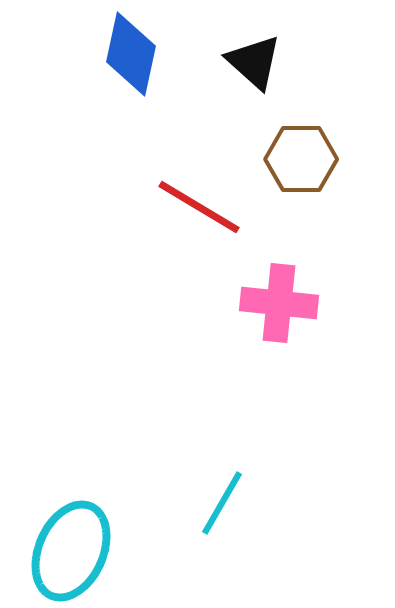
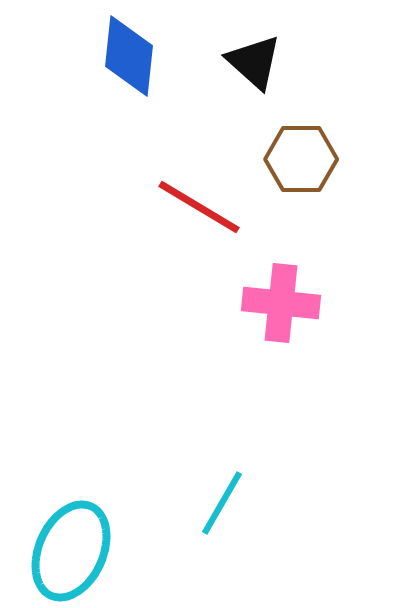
blue diamond: moved 2 px left, 2 px down; rotated 6 degrees counterclockwise
pink cross: moved 2 px right
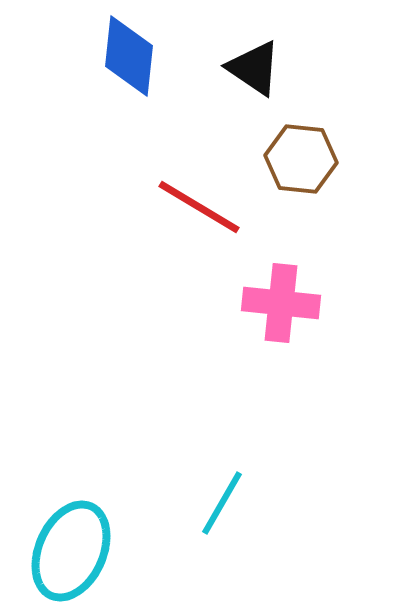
black triangle: moved 6 px down; rotated 8 degrees counterclockwise
brown hexagon: rotated 6 degrees clockwise
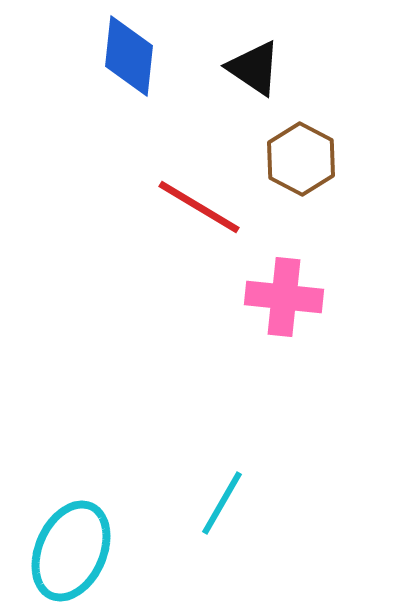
brown hexagon: rotated 22 degrees clockwise
pink cross: moved 3 px right, 6 px up
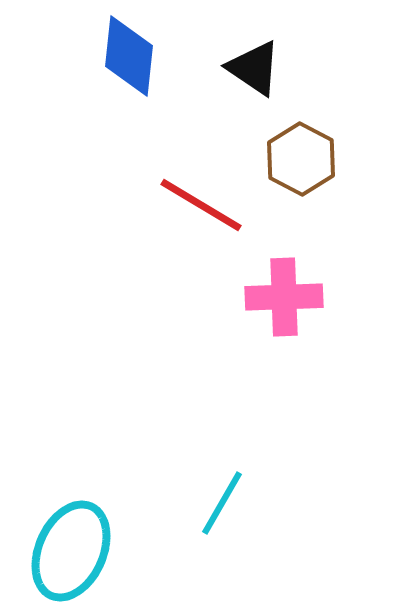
red line: moved 2 px right, 2 px up
pink cross: rotated 8 degrees counterclockwise
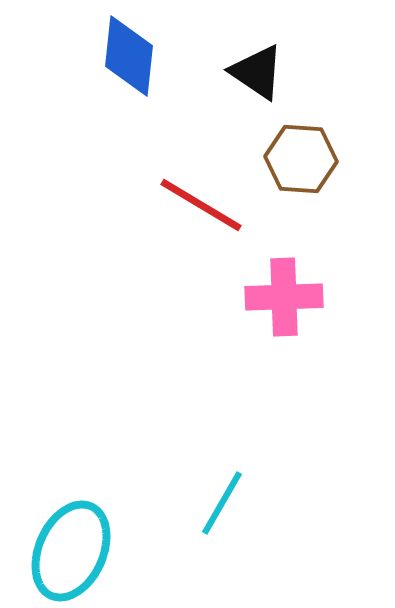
black triangle: moved 3 px right, 4 px down
brown hexagon: rotated 24 degrees counterclockwise
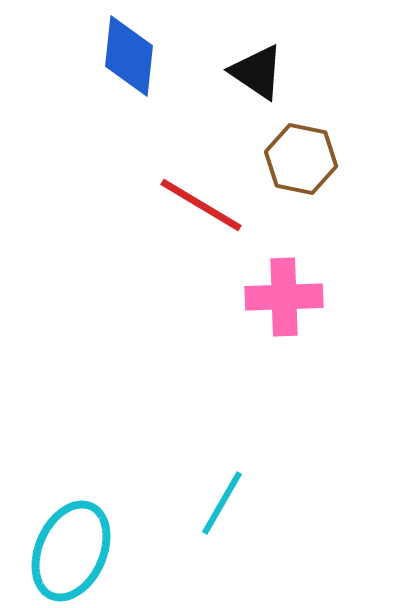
brown hexagon: rotated 8 degrees clockwise
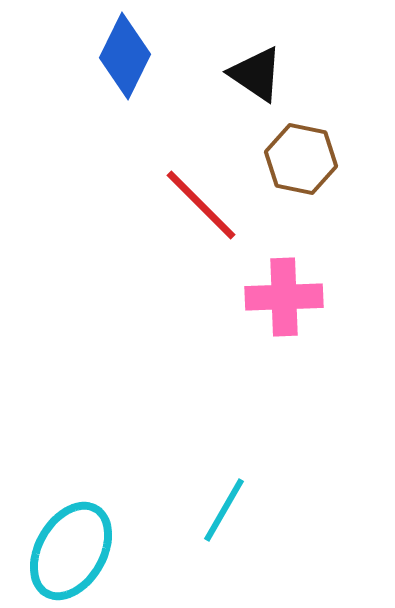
blue diamond: moved 4 px left; rotated 20 degrees clockwise
black triangle: moved 1 px left, 2 px down
red line: rotated 14 degrees clockwise
cyan line: moved 2 px right, 7 px down
cyan ellipse: rotated 6 degrees clockwise
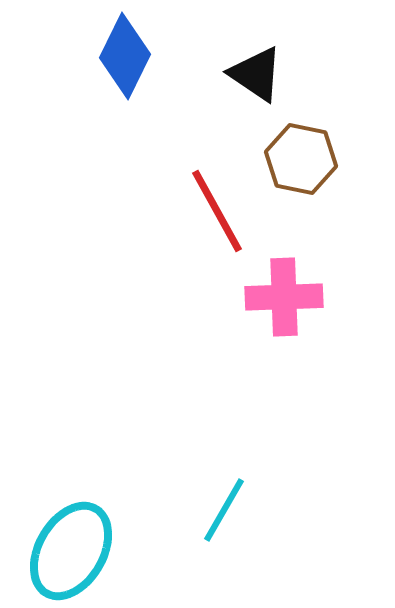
red line: moved 16 px right, 6 px down; rotated 16 degrees clockwise
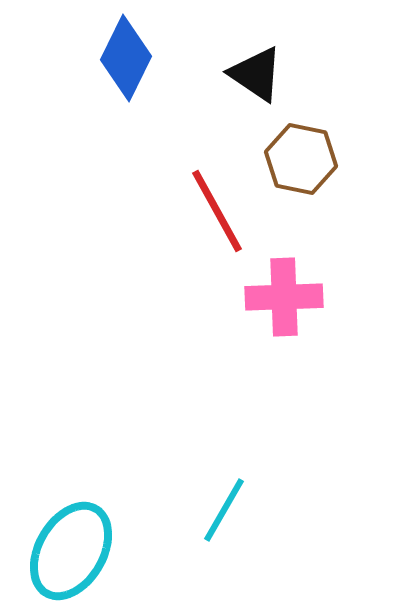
blue diamond: moved 1 px right, 2 px down
